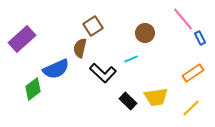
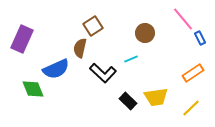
purple rectangle: rotated 24 degrees counterclockwise
green diamond: rotated 75 degrees counterclockwise
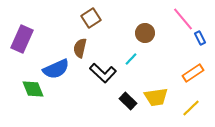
brown square: moved 2 px left, 8 px up
cyan line: rotated 24 degrees counterclockwise
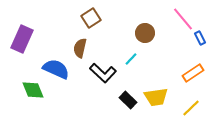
blue semicircle: rotated 132 degrees counterclockwise
green diamond: moved 1 px down
black rectangle: moved 1 px up
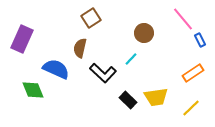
brown circle: moved 1 px left
blue rectangle: moved 2 px down
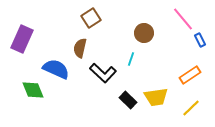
cyan line: rotated 24 degrees counterclockwise
orange rectangle: moved 3 px left, 2 px down
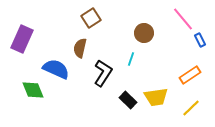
black L-shape: rotated 100 degrees counterclockwise
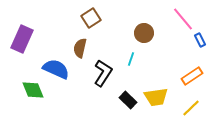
orange rectangle: moved 2 px right, 1 px down
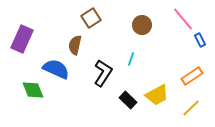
brown circle: moved 2 px left, 8 px up
brown semicircle: moved 5 px left, 3 px up
yellow trapezoid: moved 1 px right, 2 px up; rotated 20 degrees counterclockwise
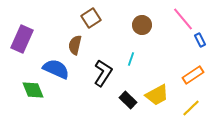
orange rectangle: moved 1 px right, 1 px up
